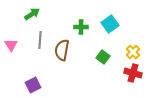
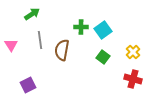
cyan square: moved 7 px left, 6 px down
gray line: rotated 12 degrees counterclockwise
red cross: moved 6 px down
purple square: moved 5 px left
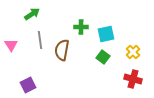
cyan square: moved 3 px right, 4 px down; rotated 24 degrees clockwise
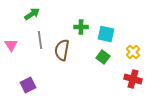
cyan square: rotated 24 degrees clockwise
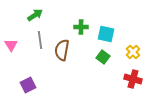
green arrow: moved 3 px right, 1 px down
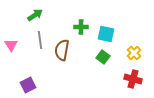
yellow cross: moved 1 px right, 1 px down
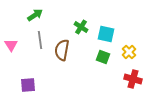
green cross: rotated 32 degrees clockwise
yellow cross: moved 5 px left, 1 px up
green square: rotated 16 degrees counterclockwise
purple square: rotated 21 degrees clockwise
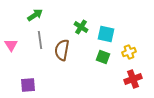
yellow cross: rotated 24 degrees clockwise
red cross: rotated 36 degrees counterclockwise
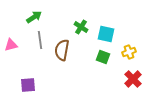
green arrow: moved 1 px left, 2 px down
pink triangle: rotated 48 degrees clockwise
red cross: rotated 24 degrees counterclockwise
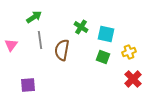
pink triangle: rotated 40 degrees counterclockwise
